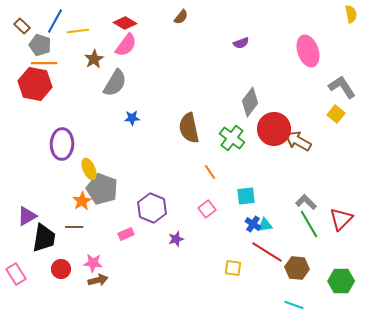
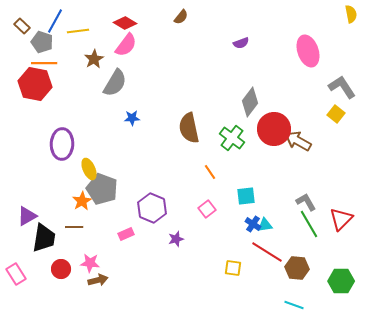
gray pentagon at (40, 45): moved 2 px right, 3 px up
gray L-shape at (306, 202): rotated 15 degrees clockwise
pink star at (93, 263): moved 3 px left
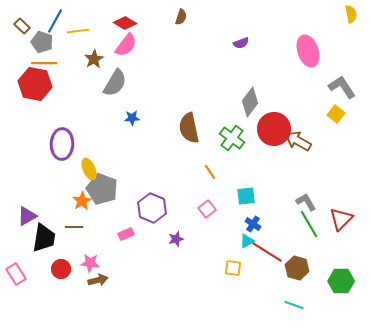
brown semicircle at (181, 17): rotated 21 degrees counterclockwise
cyan triangle at (265, 225): moved 18 px left, 16 px down; rotated 21 degrees counterclockwise
brown hexagon at (297, 268): rotated 10 degrees clockwise
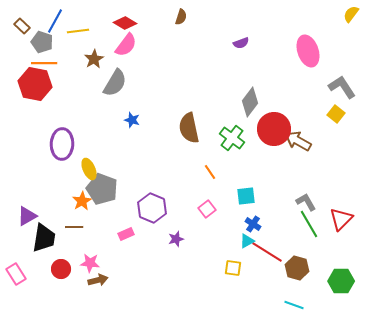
yellow semicircle at (351, 14): rotated 132 degrees counterclockwise
blue star at (132, 118): moved 2 px down; rotated 21 degrees clockwise
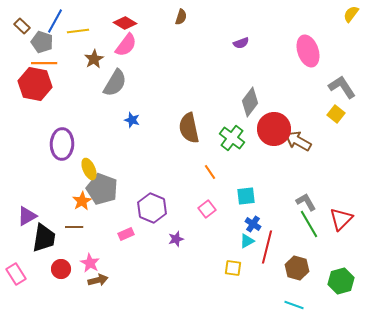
red line at (267, 252): moved 5 px up; rotated 72 degrees clockwise
pink star at (90, 263): rotated 24 degrees clockwise
green hexagon at (341, 281): rotated 15 degrees counterclockwise
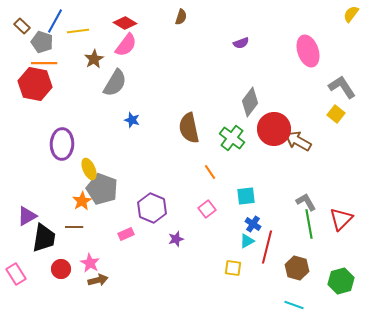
green line at (309, 224): rotated 20 degrees clockwise
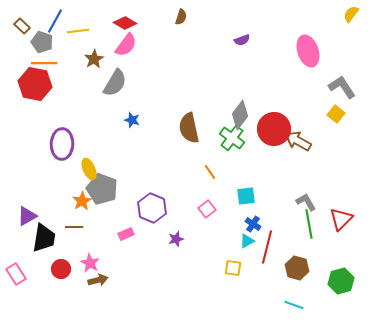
purple semicircle at (241, 43): moved 1 px right, 3 px up
gray diamond at (250, 102): moved 10 px left, 13 px down
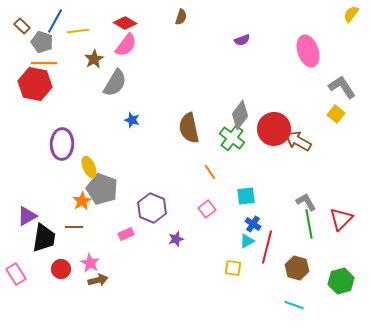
yellow ellipse at (89, 169): moved 2 px up
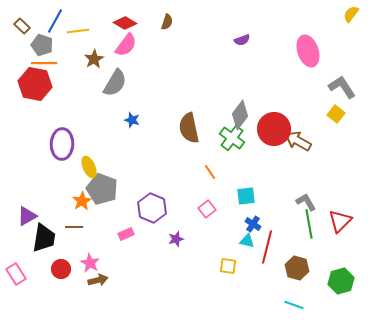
brown semicircle at (181, 17): moved 14 px left, 5 px down
gray pentagon at (42, 42): moved 3 px down
red triangle at (341, 219): moved 1 px left, 2 px down
cyan triangle at (247, 241): rotated 42 degrees clockwise
yellow square at (233, 268): moved 5 px left, 2 px up
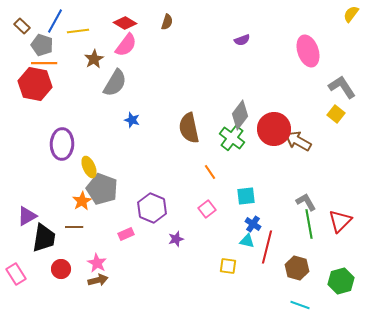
pink star at (90, 263): moved 7 px right
cyan line at (294, 305): moved 6 px right
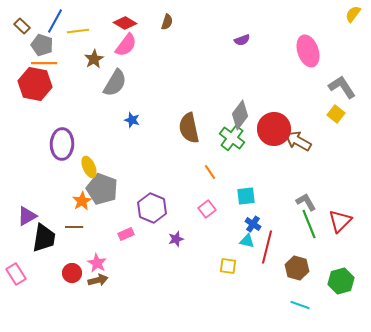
yellow semicircle at (351, 14): moved 2 px right
green line at (309, 224): rotated 12 degrees counterclockwise
red circle at (61, 269): moved 11 px right, 4 px down
